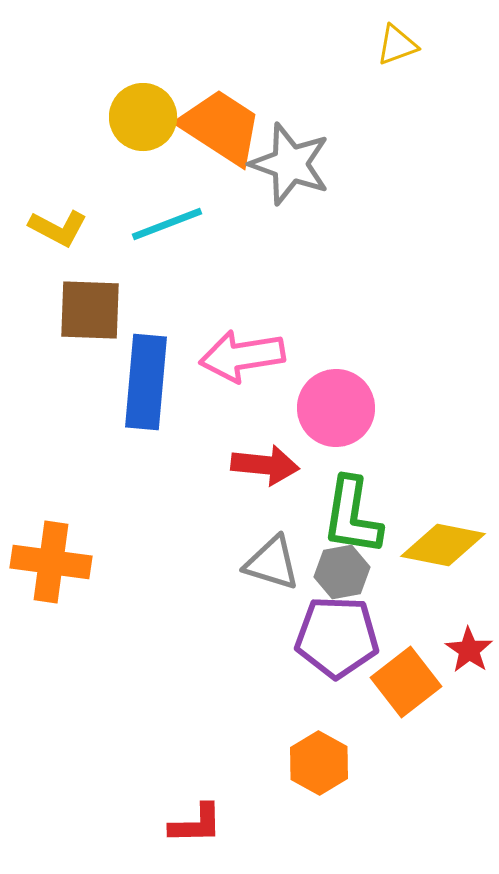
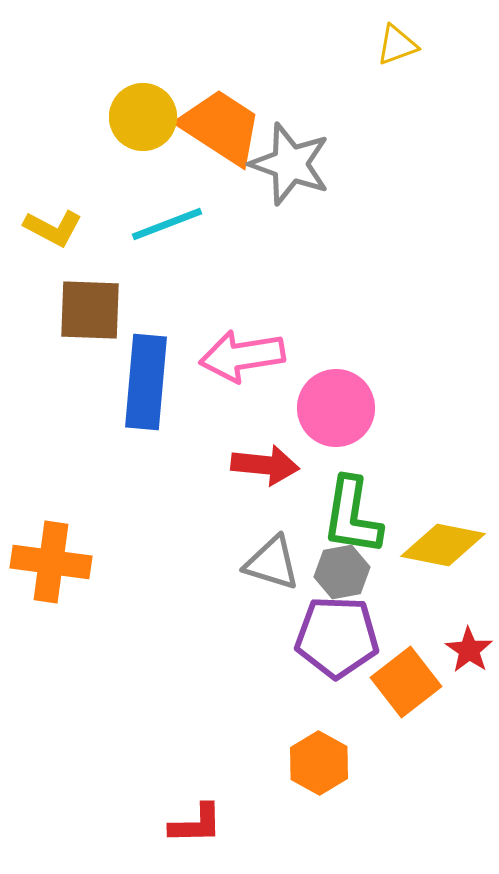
yellow L-shape: moved 5 px left
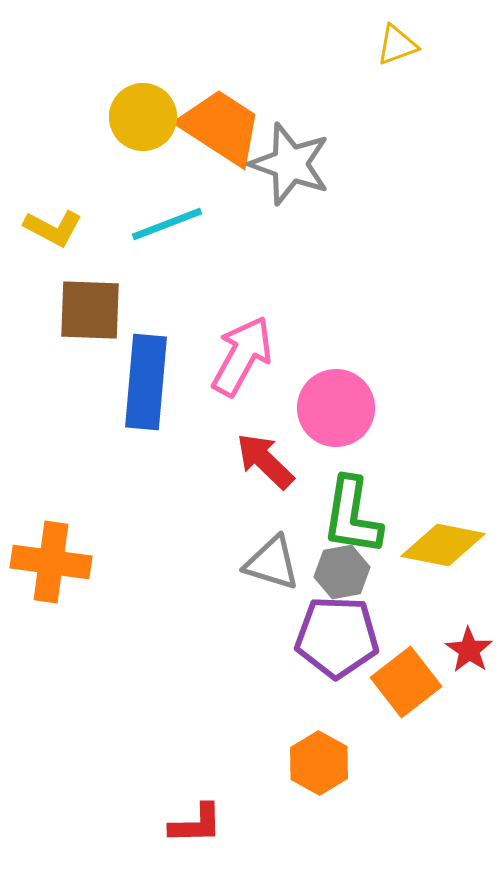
pink arrow: rotated 128 degrees clockwise
red arrow: moved 4 px up; rotated 142 degrees counterclockwise
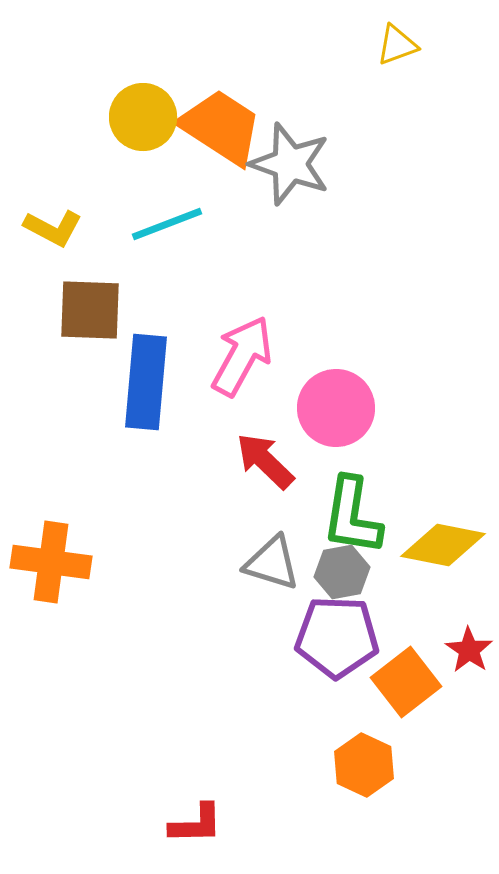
orange hexagon: moved 45 px right, 2 px down; rotated 4 degrees counterclockwise
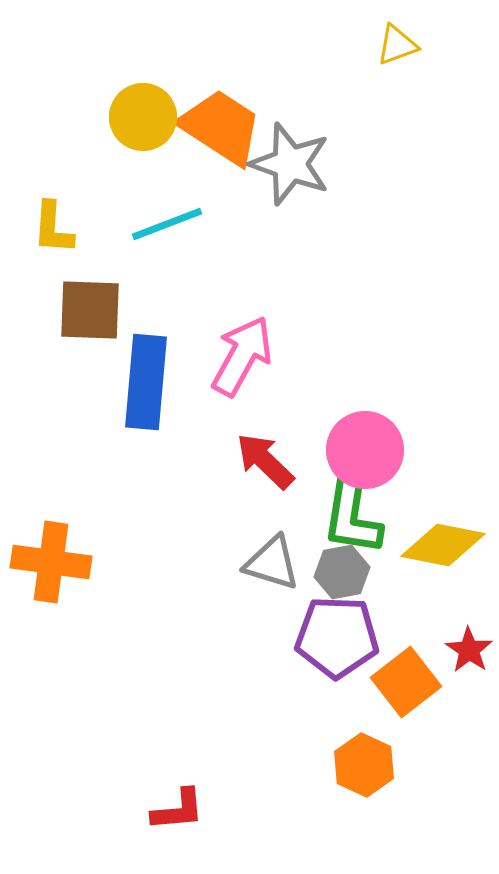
yellow L-shape: rotated 66 degrees clockwise
pink circle: moved 29 px right, 42 px down
red L-shape: moved 18 px left, 14 px up; rotated 4 degrees counterclockwise
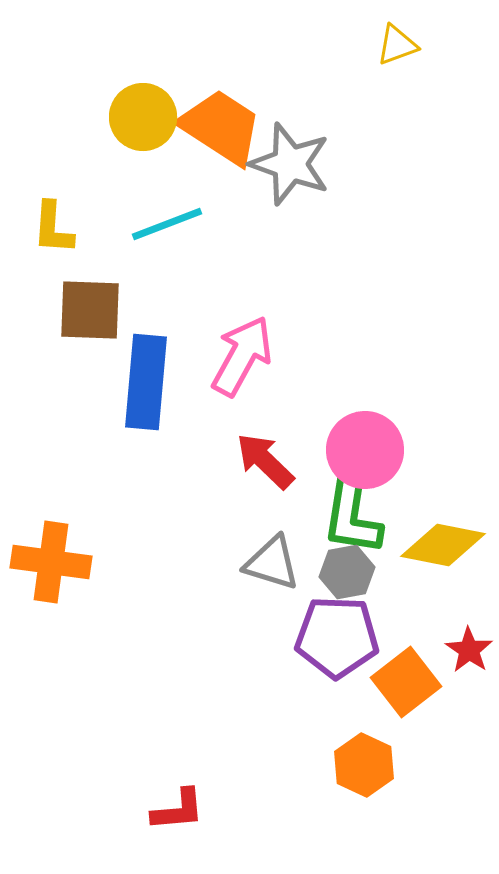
gray hexagon: moved 5 px right
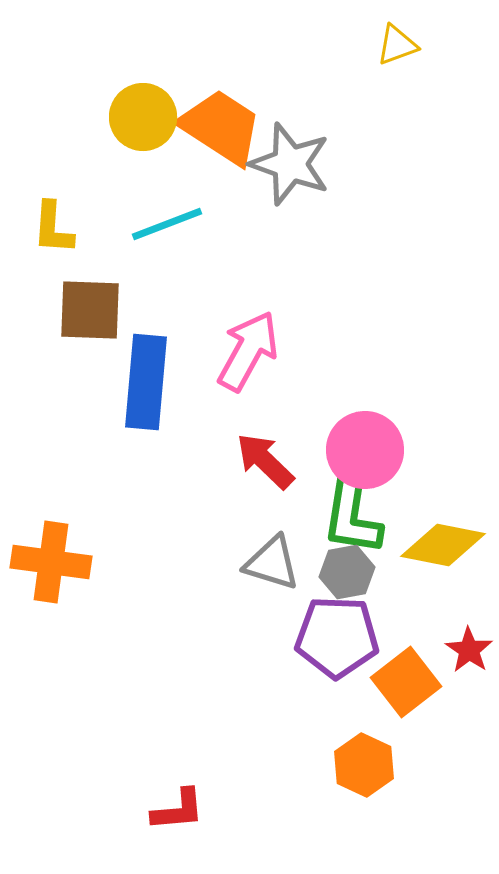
pink arrow: moved 6 px right, 5 px up
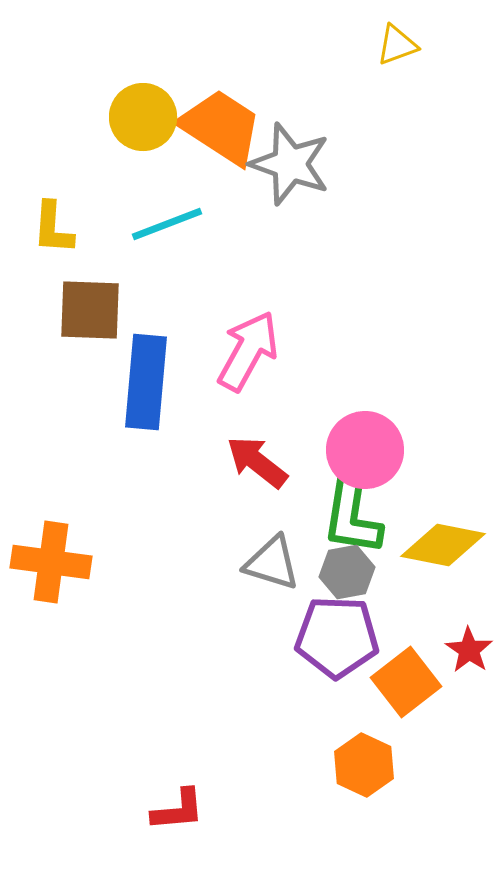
red arrow: moved 8 px left, 1 px down; rotated 6 degrees counterclockwise
